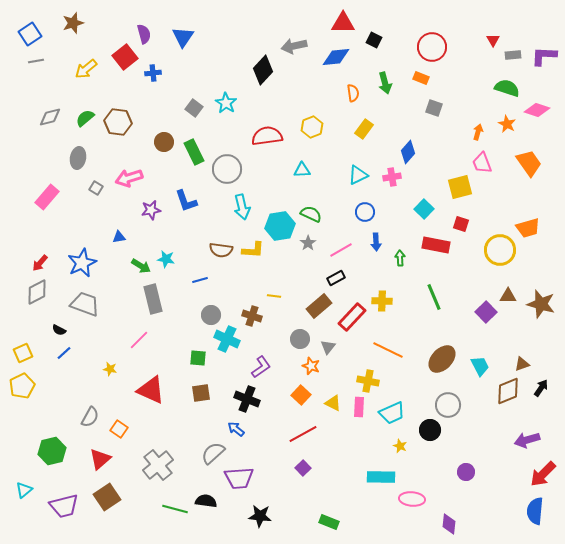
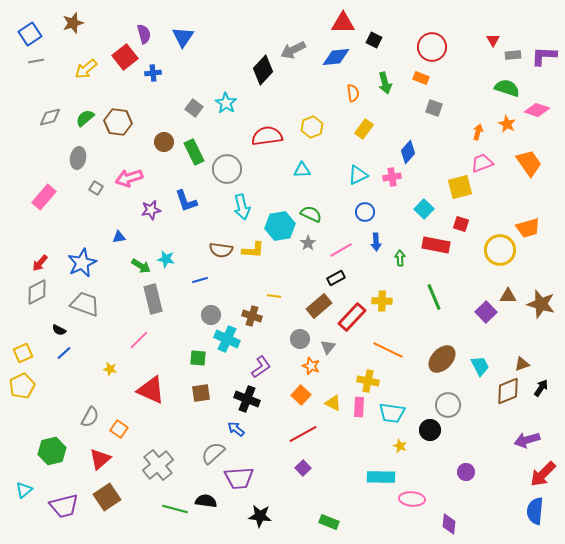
gray arrow at (294, 46): moved 1 px left, 4 px down; rotated 15 degrees counterclockwise
pink trapezoid at (482, 163): rotated 90 degrees clockwise
pink rectangle at (47, 197): moved 3 px left
cyan trapezoid at (392, 413): rotated 32 degrees clockwise
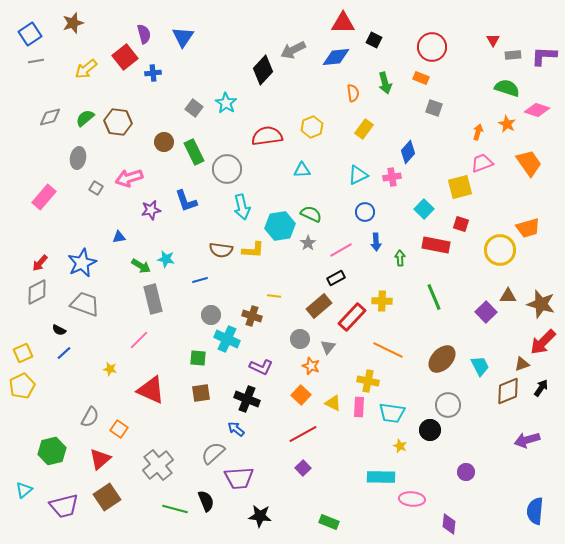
purple L-shape at (261, 367): rotated 60 degrees clockwise
red arrow at (543, 474): moved 132 px up
black semicircle at (206, 501): rotated 60 degrees clockwise
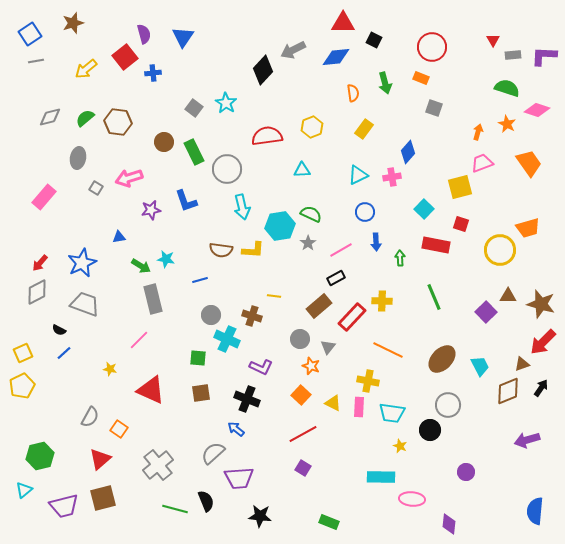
green hexagon at (52, 451): moved 12 px left, 5 px down
purple square at (303, 468): rotated 14 degrees counterclockwise
brown square at (107, 497): moved 4 px left, 1 px down; rotated 20 degrees clockwise
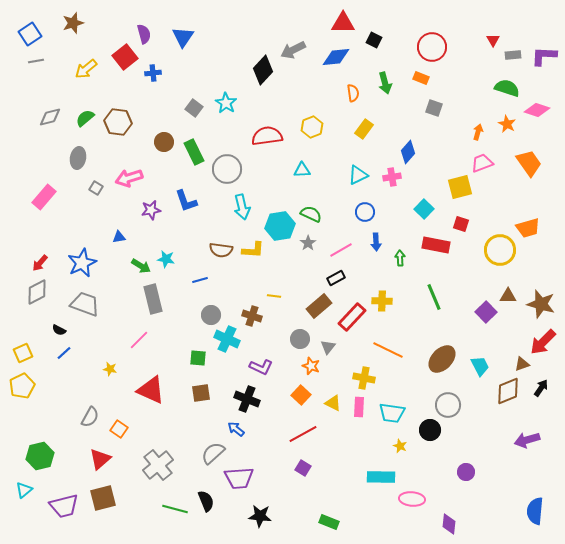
yellow cross at (368, 381): moved 4 px left, 3 px up
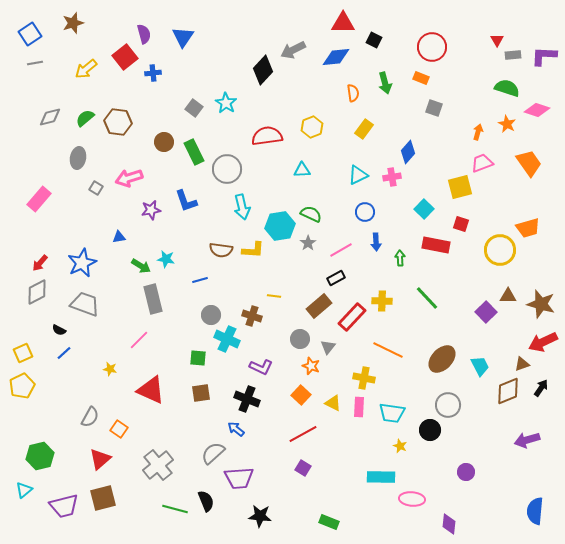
red triangle at (493, 40): moved 4 px right
gray line at (36, 61): moved 1 px left, 2 px down
pink rectangle at (44, 197): moved 5 px left, 2 px down
green line at (434, 297): moved 7 px left, 1 px down; rotated 20 degrees counterclockwise
red arrow at (543, 342): rotated 20 degrees clockwise
